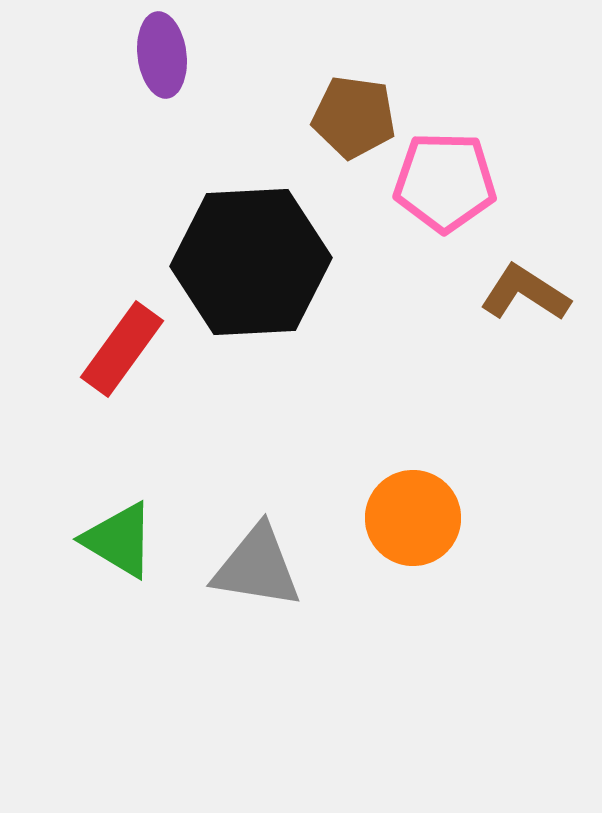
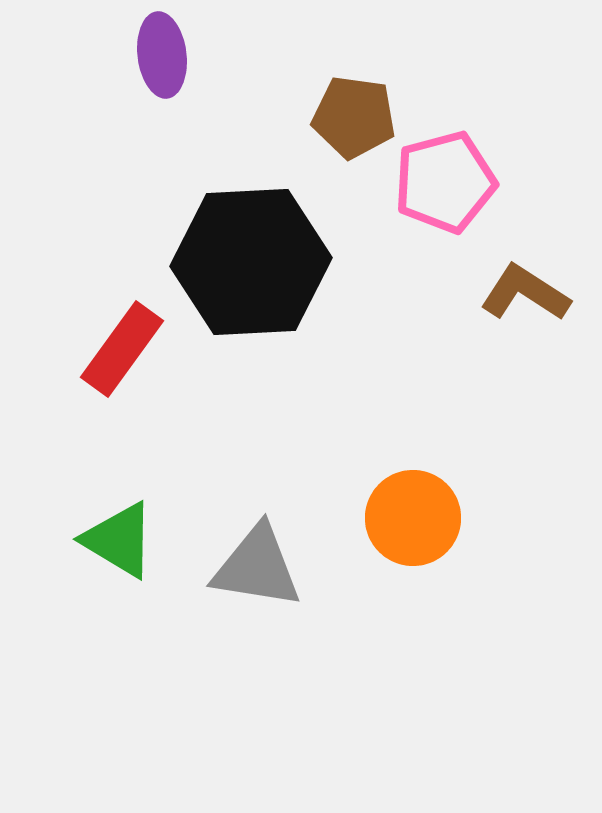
pink pentagon: rotated 16 degrees counterclockwise
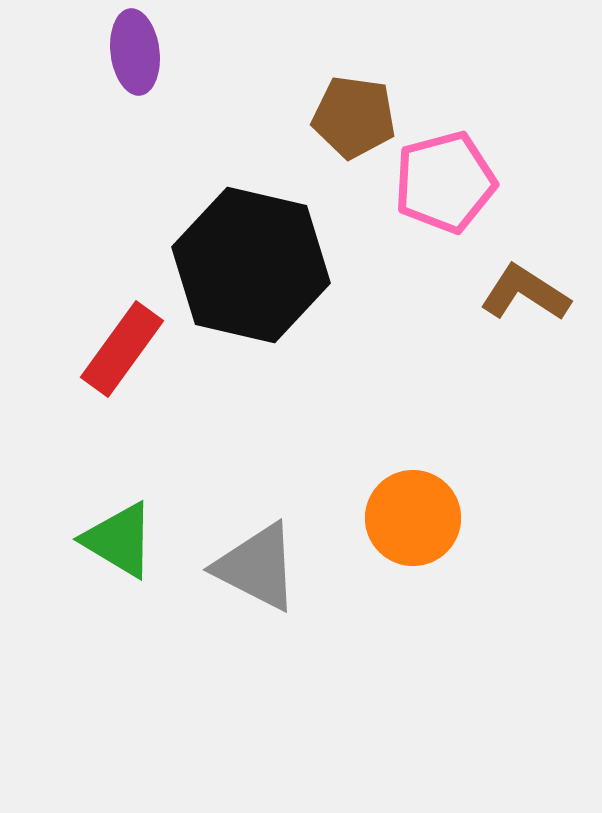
purple ellipse: moved 27 px left, 3 px up
black hexagon: moved 3 px down; rotated 16 degrees clockwise
gray triangle: rotated 18 degrees clockwise
